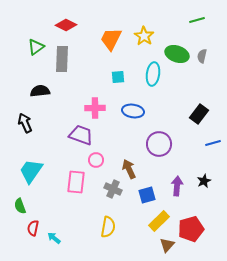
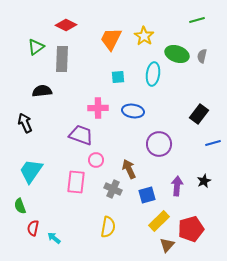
black semicircle: moved 2 px right
pink cross: moved 3 px right
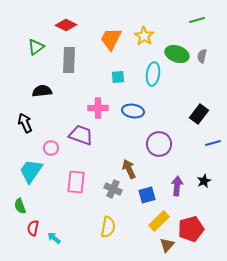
gray rectangle: moved 7 px right, 1 px down
pink circle: moved 45 px left, 12 px up
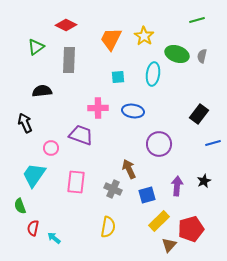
cyan trapezoid: moved 3 px right, 4 px down
brown triangle: moved 2 px right
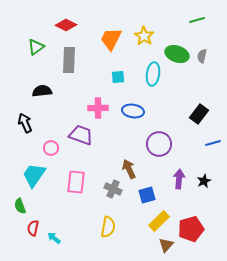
purple arrow: moved 2 px right, 7 px up
brown triangle: moved 3 px left
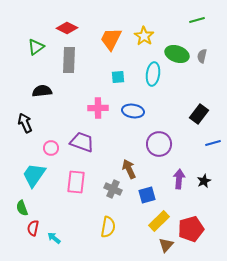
red diamond: moved 1 px right, 3 px down
purple trapezoid: moved 1 px right, 7 px down
green semicircle: moved 2 px right, 2 px down
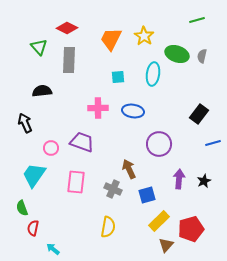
green triangle: moved 3 px right; rotated 36 degrees counterclockwise
cyan arrow: moved 1 px left, 11 px down
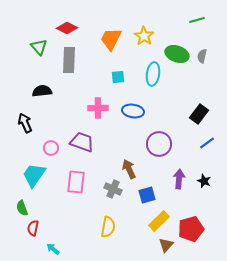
blue line: moved 6 px left; rotated 21 degrees counterclockwise
black star: rotated 24 degrees counterclockwise
